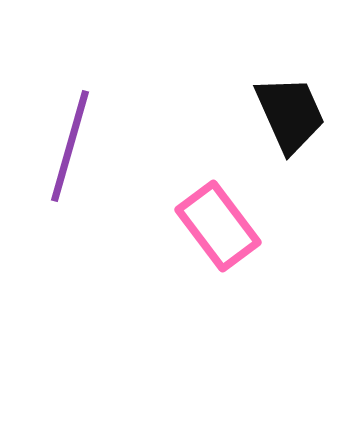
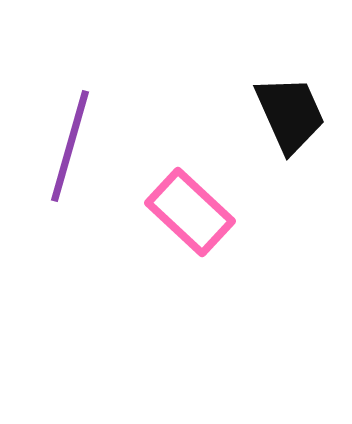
pink rectangle: moved 28 px left, 14 px up; rotated 10 degrees counterclockwise
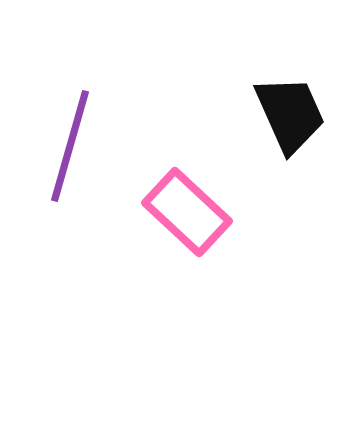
pink rectangle: moved 3 px left
